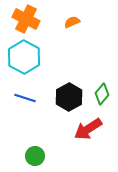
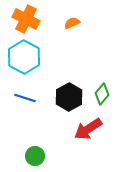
orange semicircle: moved 1 px down
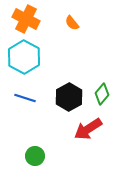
orange semicircle: rotated 105 degrees counterclockwise
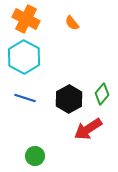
black hexagon: moved 2 px down
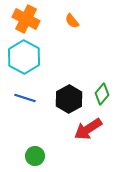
orange semicircle: moved 2 px up
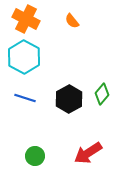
red arrow: moved 24 px down
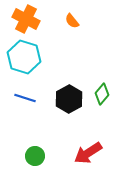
cyan hexagon: rotated 12 degrees counterclockwise
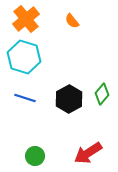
orange cross: rotated 24 degrees clockwise
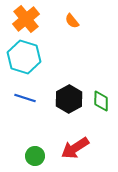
green diamond: moved 1 px left, 7 px down; rotated 40 degrees counterclockwise
red arrow: moved 13 px left, 5 px up
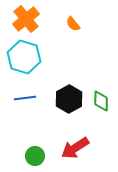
orange semicircle: moved 1 px right, 3 px down
blue line: rotated 25 degrees counterclockwise
